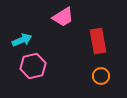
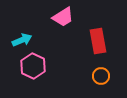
pink hexagon: rotated 20 degrees counterclockwise
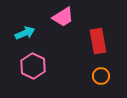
cyan arrow: moved 3 px right, 7 px up
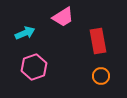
pink hexagon: moved 1 px right, 1 px down; rotated 15 degrees clockwise
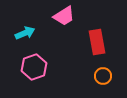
pink trapezoid: moved 1 px right, 1 px up
red rectangle: moved 1 px left, 1 px down
orange circle: moved 2 px right
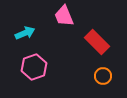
pink trapezoid: rotated 100 degrees clockwise
red rectangle: rotated 35 degrees counterclockwise
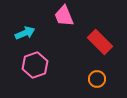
red rectangle: moved 3 px right
pink hexagon: moved 1 px right, 2 px up
orange circle: moved 6 px left, 3 px down
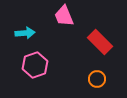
cyan arrow: rotated 18 degrees clockwise
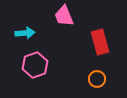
red rectangle: rotated 30 degrees clockwise
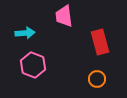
pink trapezoid: rotated 15 degrees clockwise
pink hexagon: moved 2 px left; rotated 20 degrees counterclockwise
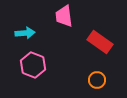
red rectangle: rotated 40 degrees counterclockwise
orange circle: moved 1 px down
